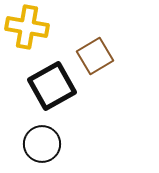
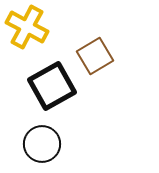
yellow cross: rotated 18 degrees clockwise
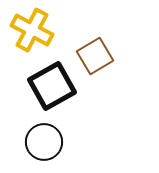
yellow cross: moved 5 px right, 3 px down
black circle: moved 2 px right, 2 px up
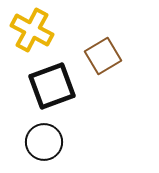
brown square: moved 8 px right
black square: rotated 9 degrees clockwise
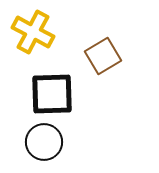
yellow cross: moved 1 px right, 2 px down
black square: moved 8 px down; rotated 18 degrees clockwise
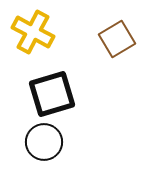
brown square: moved 14 px right, 17 px up
black square: rotated 15 degrees counterclockwise
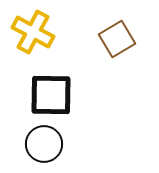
black square: moved 1 px left, 1 px down; rotated 18 degrees clockwise
black circle: moved 2 px down
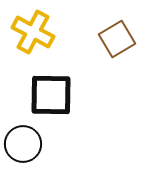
black circle: moved 21 px left
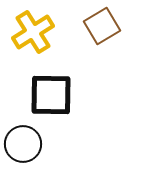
yellow cross: rotated 30 degrees clockwise
brown square: moved 15 px left, 13 px up
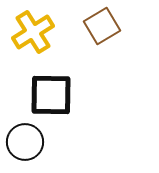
black circle: moved 2 px right, 2 px up
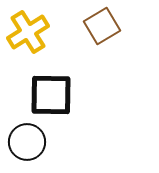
yellow cross: moved 5 px left
black circle: moved 2 px right
